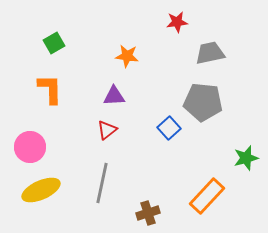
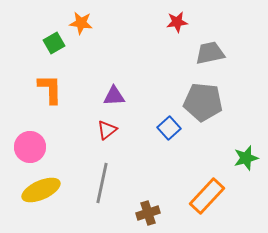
orange star: moved 46 px left, 33 px up
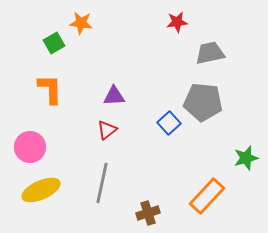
blue square: moved 5 px up
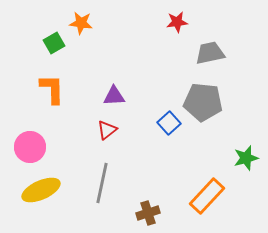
orange L-shape: moved 2 px right
